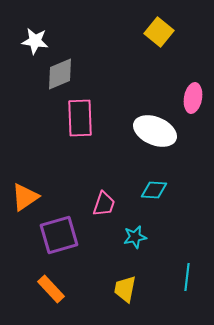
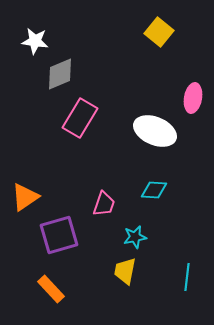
pink rectangle: rotated 33 degrees clockwise
yellow trapezoid: moved 18 px up
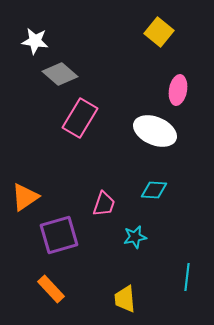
gray diamond: rotated 64 degrees clockwise
pink ellipse: moved 15 px left, 8 px up
yellow trapezoid: moved 28 px down; rotated 16 degrees counterclockwise
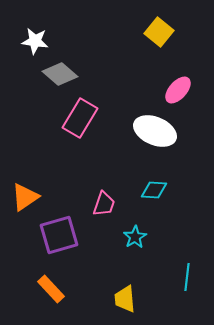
pink ellipse: rotated 32 degrees clockwise
cyan star: rotated 20 degrees counterclockwise
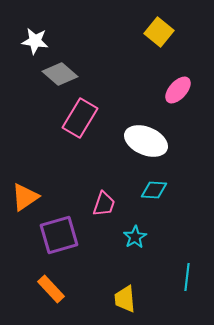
white ellipse: moved 9 px left, 10 px down
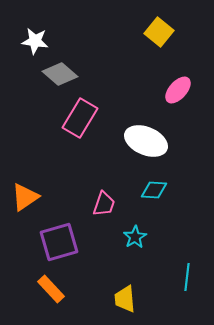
purple square: moved 7 px down
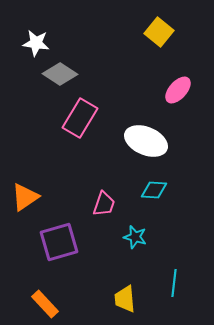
white star: moved 1 px right, 2 px down
gray diamond: rotated 8 degrees counterclockwise
cyan star: rotated 25 degrees counterclockwise
cyan line: moved 13 px left, 6 px down
orange rectangle: moved 6 px left, 15 px down
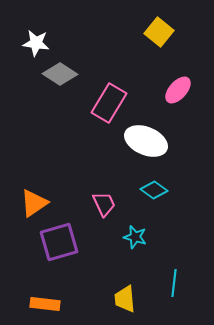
pink rectangle: moved 29 px right, 15 px up
cyan diamond: rotated 32 degrees clockwise
orange triangle: moved 9 px right, 6 px down
pink trapezoid: rotated 44 degrees counterclockwise
orange rectangle: rotated 40 degrees counterclockwise
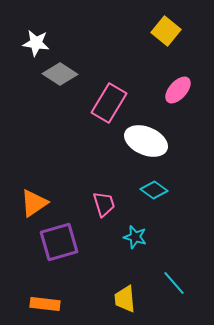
yellow square: moved 7 px right, 1 px up
pink trapezoid: rotated 8 degrees clockwise
cyan line: rotated 48 degrees counterclockwise
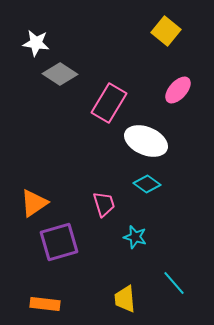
cyan diamond: moved 7 px left, 6 px up
